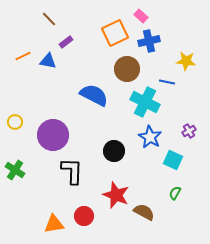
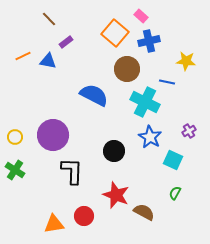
orange square: rotated 24 degrees counterclockwise
yellow circle: moved 15 px down
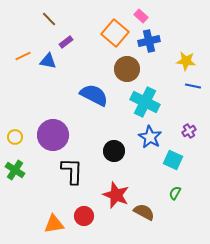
blue line: moved 26 px right, 4 px down
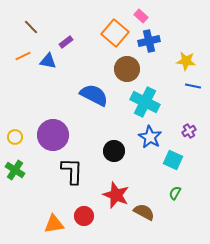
brown line: moved 18 px left, 8 px down
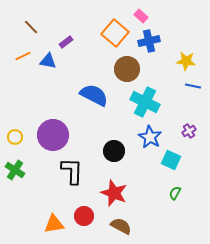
cyan square: moved 2 px left
red star: moved 2 px left, 2 px up
brown semicircle: moved 23 px left, 14 px down
